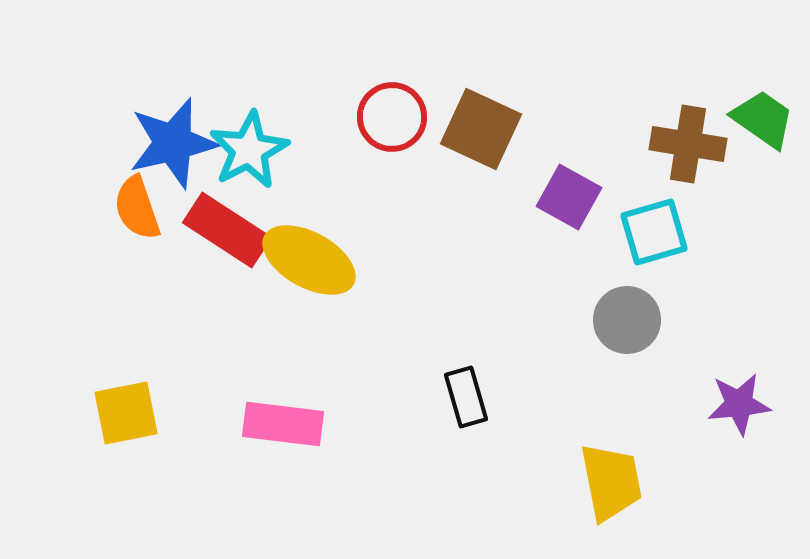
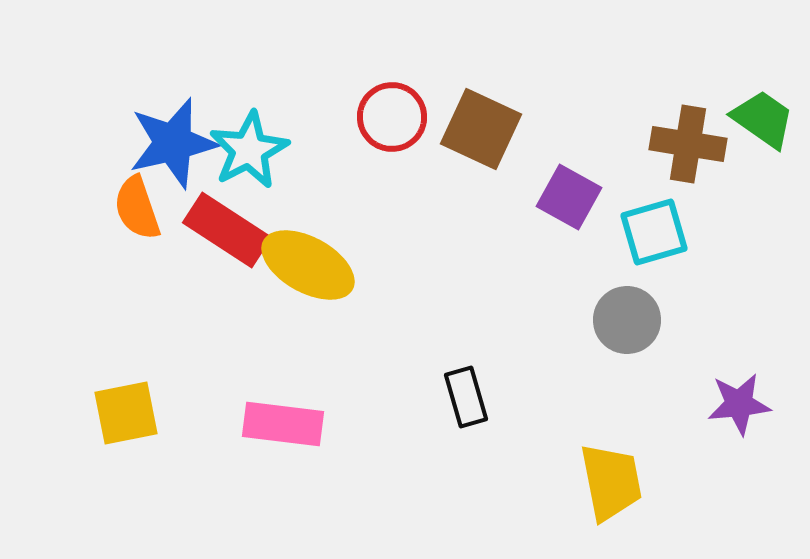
yellow ellipse: moved 1 px left, 5 px down
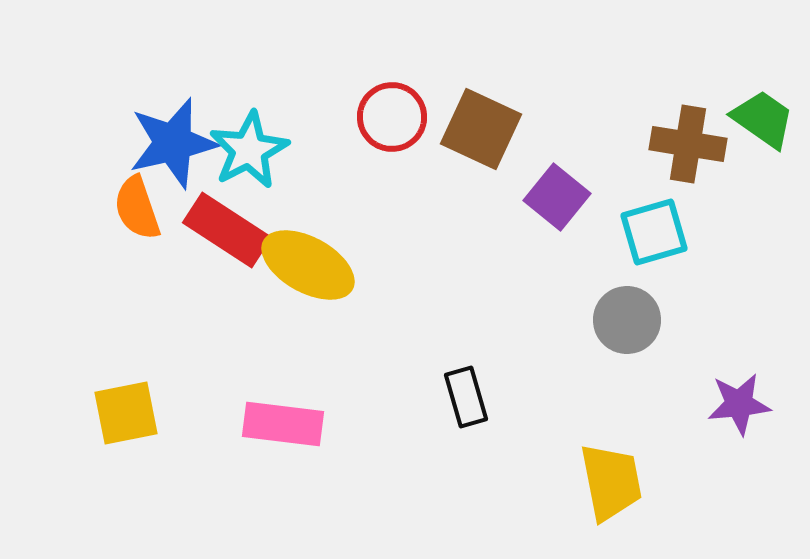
purple square: moved 12 px left; rotated 10 degrees clockwise
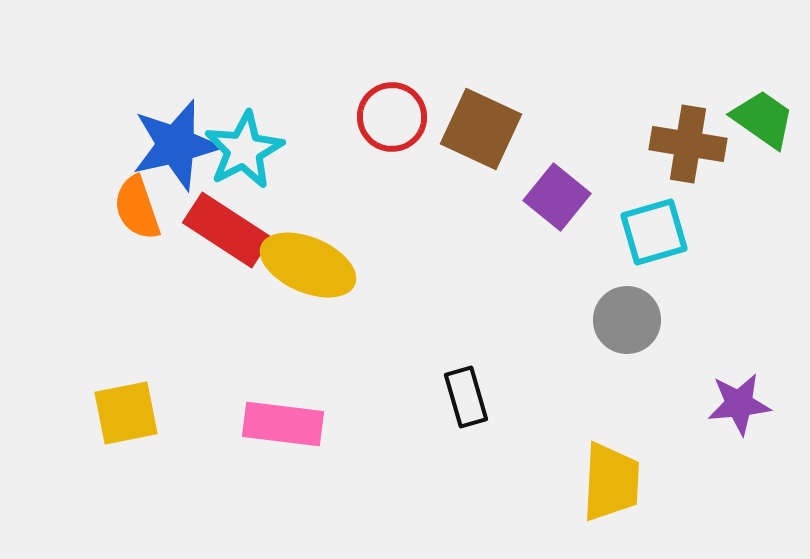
blue star: moved 3 px right, 2 px down
cyan star: moved 5 px left
yellow ellipse: rotated 6 degrees counterclockwise
yellow trapezoid: rotated 14 degrees clockwise
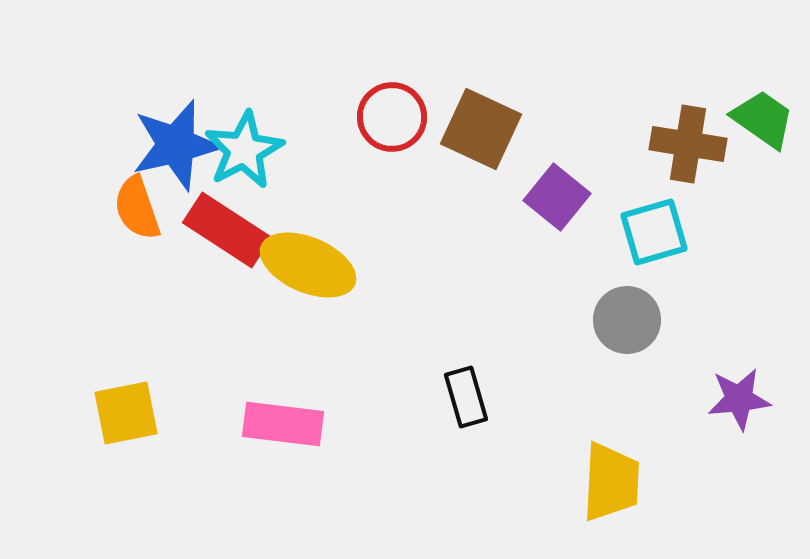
purple star: moved 5 px up
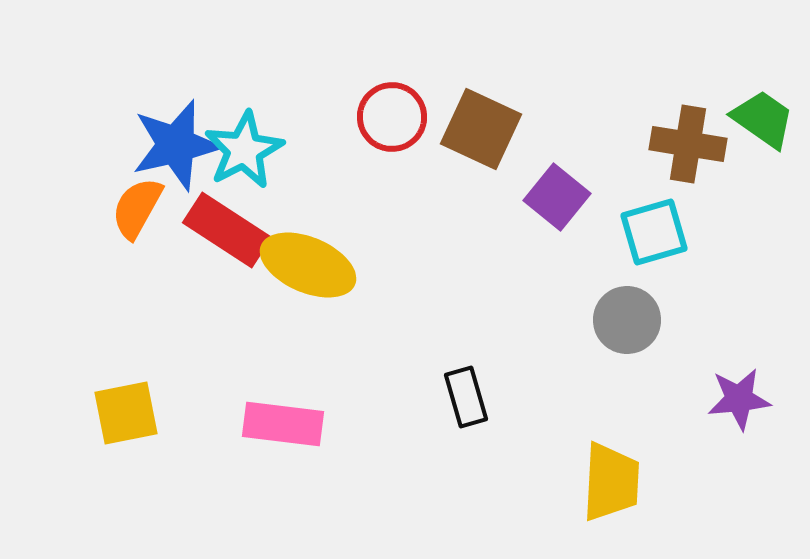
orange semicircle: rotated 48 degrees clockwise
